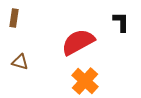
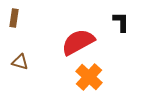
orange cross: moved 4 px right, 4 px up
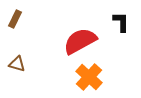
brown rectangle: moved 1 px right, 1 px down; rotated 18 degrees clockwise
red semicircle: moved 2 px right, 1 px up
brown triangle: moved 3 px left, 2 px down
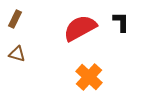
red semicircle: moved 13 px up
brown triangle: moved 10 px up
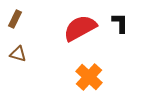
black L-shape: moved 1 px left, 1 px down
brown triangle: moved 1 px right
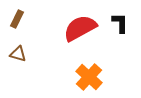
brown rectangle: moved 2 px right
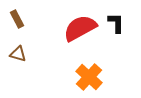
brown rectangle: rotated 54 degrees counterclockwise
black L-shape: moved 4 px left
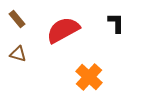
brown rectangle: rotated 12 degrees counterclockwise
red semicircle: moved 17 px left, 2 px down
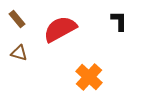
black L-shape: moved 3 px right, 2 px up
red semicircle: moved 3 px left, 1 px up
brown triangle: moved 1 px right, 1 px up
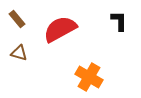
orange cross: rotated 12 degrees counterclockwise
